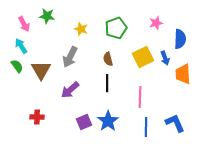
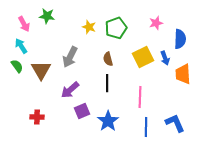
yellow star: moved 8 px right, 2 px up
purple square: moved 2 px left, 11 px up
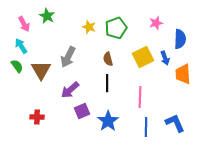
green star: rotated 21 degrees clockwise
gray arrow: moved 2 px left
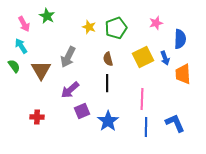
green semicircle: moved 3 px left
pink line: moved 2 px right, 2 px down
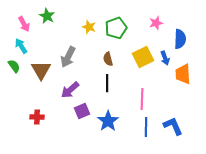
blue L-shape: moved 2 px left, 3 px down
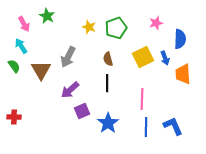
red cross: moved 23 px left
blue star: moved 2 px down
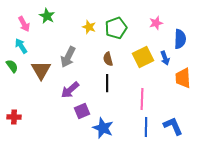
green semicircle: moved 2 px left
orange trapezoid: moved 4 px down
blue star: moved 5 px left, 5 px down; rotated 15 degrees counterclockwise
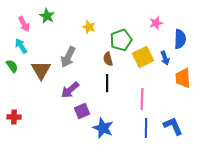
green pentagon: moved 5 px right, 12 px down
blue line: moved 1 px down
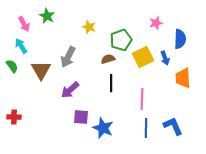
brown semicircle: rotated 88 degrees clockwise
black line: moved 4 px right
purple square: moved 1 px left, 6 px down; rotated 28 degrees clockwise
